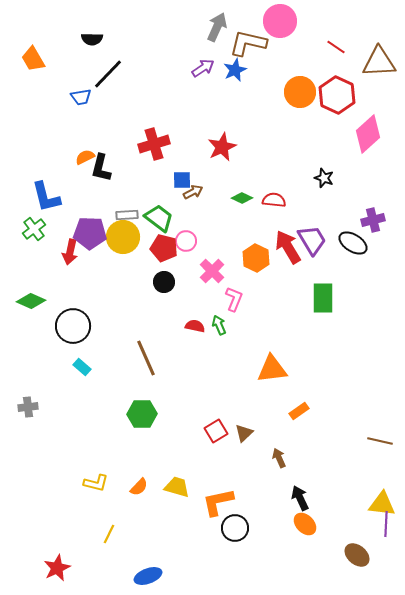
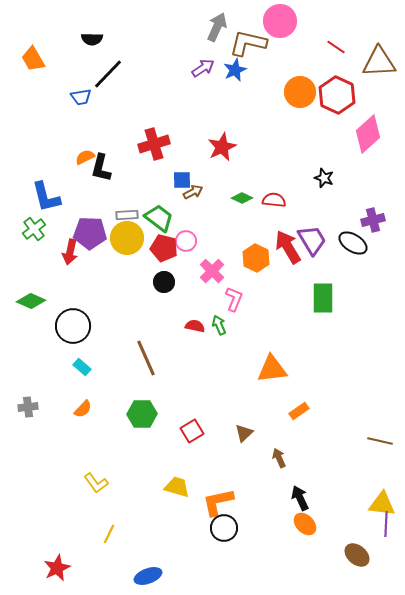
yellow circle at (123, 237): moved 4 px right, 1 px down
red square at (216, 431): moved 24 px left
yellow L-shape at (96, 483): rotated 40 degrees clockwise
orange semicircle at (139, 487): moved 56 px left, 78 px up
black circle at (235, 528): moved 11 px left
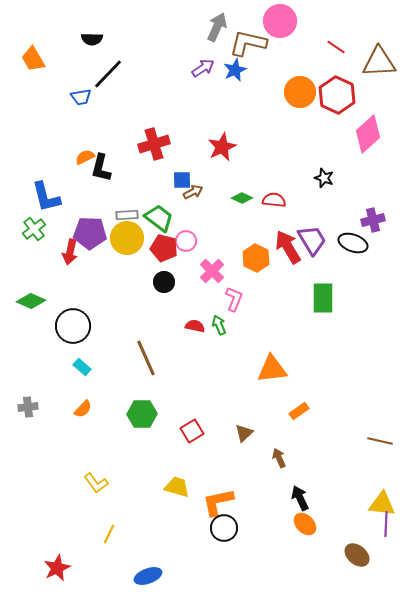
black ellipse at (353, 243): rotated 12 degrees counterclockwise
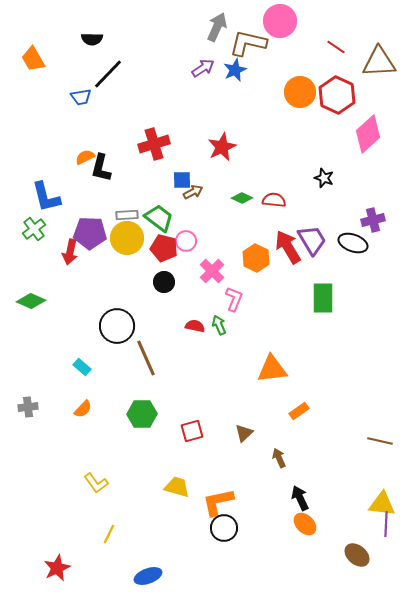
black circle at (73, 326): moved 44 px right
red square at (192, 431): rotated 15 degrees clockwise
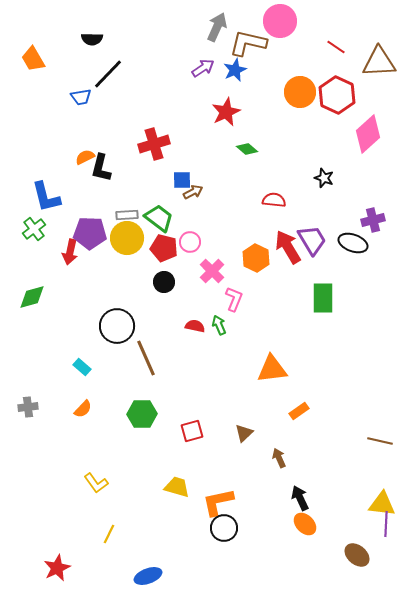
red star at (222, 147): moved 4 px right, 35 px up
green diamond at (242, 198): moved 5 px right, 49 px up; rotated 15 degrees clockwise
pink circle at (186, 241): moved 4 px right, 1 px down
green diamond at (31, 301): moved 1 px right, 4 px up; rotated 40 degrees counterclockwise
